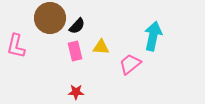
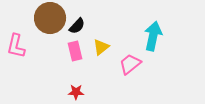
yellow triangle: rotated 42 degrees counterclockwise
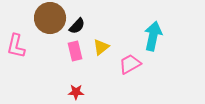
pink trapezoid: rotated 10 degrees clockwise
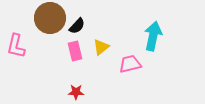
pink trapezoid: rotated 15 degrees clockwise
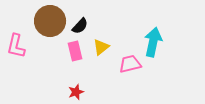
brown circle: moved 3 px down
black semicircle: moved 3 px right
cyan arrow: moved 6 px down
red star: rotated 21 degrees counterclockwise
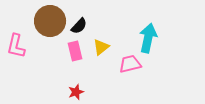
black semicircle: moved 1 px left
cyan arrow: moved 5 px left, 4 px up
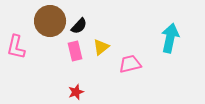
cyan arrow: moved 22 px right
pink L-shape: moved 1 px down
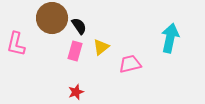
brown circle: moved 2 px right, 3 px up
black semicircle: rotated 78 degrees counterclockwise
pink L-shape: moved 3 px up
pink rectangle: rotated 30 degrees clockwise
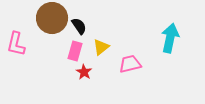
red star: moved 8 px right, 20 px up; rotated 21 degrees counterclockwise
